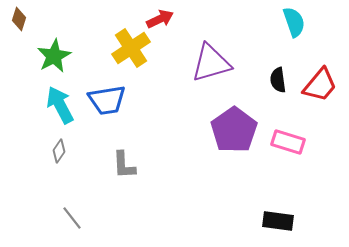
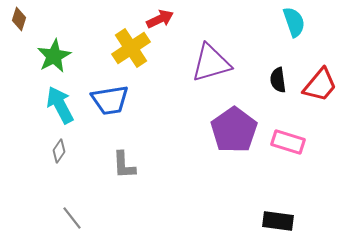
blue trapezoid: moved 3 px right
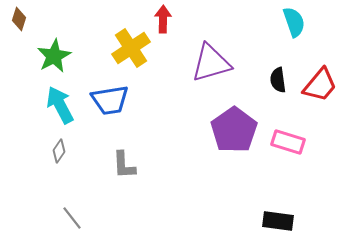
red arrow: moved 3 px right; rotated 64 degrees counterclockwise
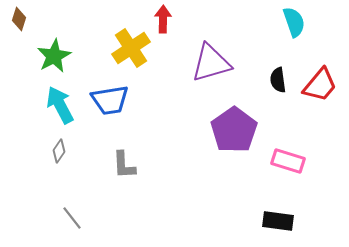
pink rectangle: moved 19 px down
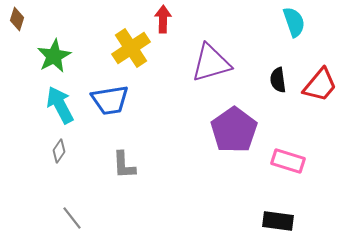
brown diamond: moved 2 px left
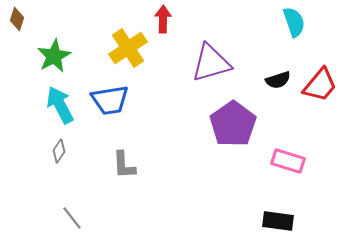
yellow cross: moved 3 px left
black semicircle: rotated 100 degrees counterclockwise
purple pentagon: moved 1 px left, 6 px up
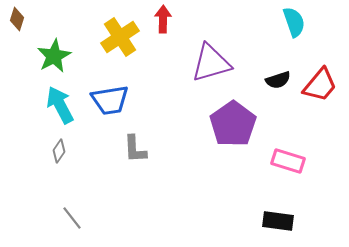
yellow cross: moved 8 px left, 11 px up
gray L-shape: moved 11 px right, 16 px up
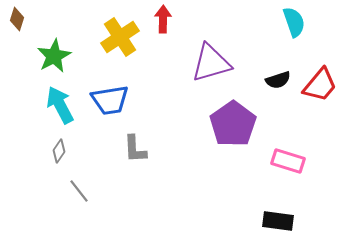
gray line: moved 7 px right, 27 px up
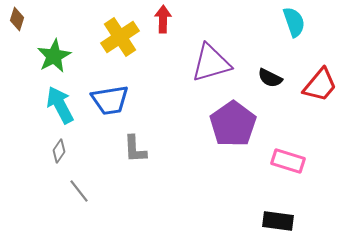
black semicircle: moved 8 px left, 2 px up; rotated 45 degrees clockwise
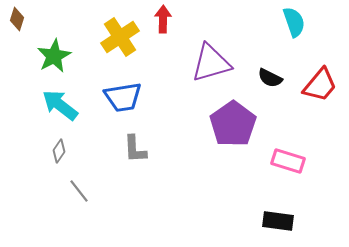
blue trapezoid: moved 13 px right, 3 px up
cyan arrow: rotated 24 degrees counterclockwise
